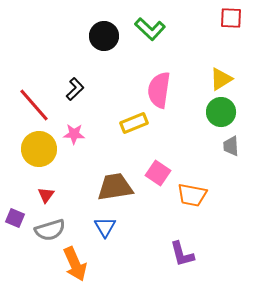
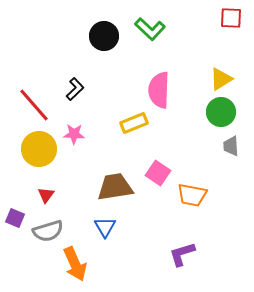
pink semicircle: rotated 6 degrees counterclockwise
gray semicircle: moved 2 px left, 1 px down
purple L-shape: rotated 88 degrees clockwise
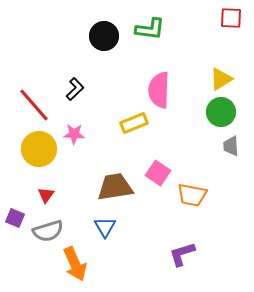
green L-shape: rotated 36 degrees counterclockwise
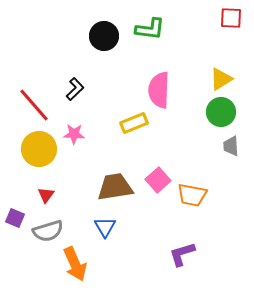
pink square: moved 7 px down; rotated 15 degrees clockwise
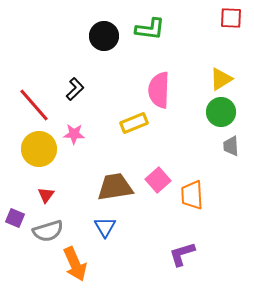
orange trapezoid: rotated 76 degrees clockwise
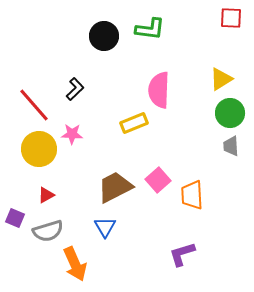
green circle: moved 9 px right, 1 px down
pink star: moved 2 px left
brown trapezoid: rotated 18 degrees counterclockwise
red triangle: rotated 24 degrees clockwise
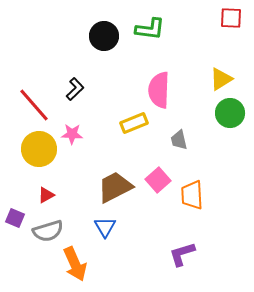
gray trapezoid: moved 52 px left, 6 px up; rotated 10 degrees counterclockwise
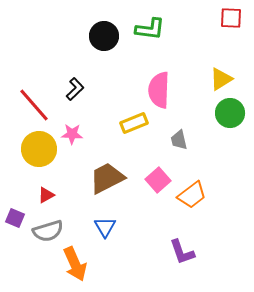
brown trapezoid: moved 8 px left, 9 px up
orange trapezoid: rotated 124 degrees counterclockwise
purple L-shape: moved 2 px up; rotated 92 degrees counterclockwise
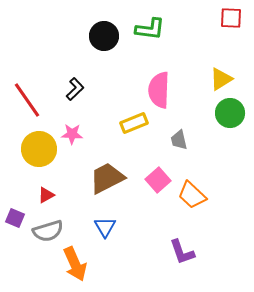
red line: moved 7 px left, 5 px up; rotated 6 degrees clockwise
orange trapezoid: rotated 80 degrees clockwise
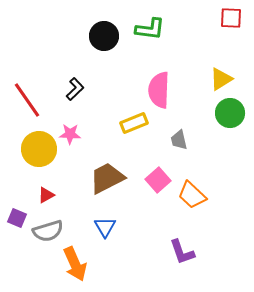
pink star: moved 2 px left
purple square: moved 2 px right
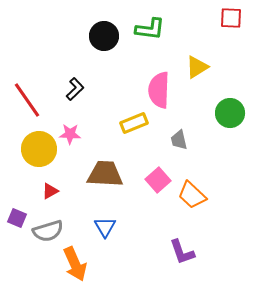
yellow triangle: moved 24 px left, 12 px up
brown trapezoid: moved 2 px left, 4 px up; rotated 30 degrees clockwise
red triangle: moved 4 px right, 4 px up
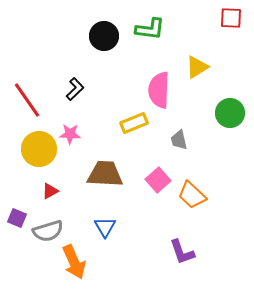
orange arrow: moved 1 px left, 2 px up
